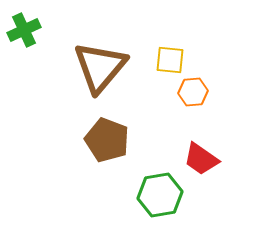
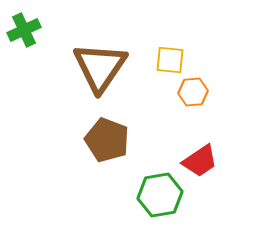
brown triangle: rotated 6 degrees counterclockwise
red trapezoid: moved 1 px left, 2 px down; rotated 69 degrees counterclockwise
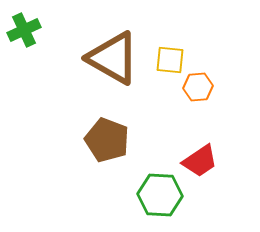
brown triangle: moved 13 px right, 9 px up; rotated 34 degrees counterclockwise
orange hexagon: moved 5 px right, 5 px up
green hexagon: rotated 12 degrees clockwise
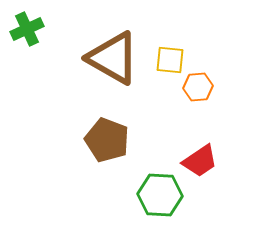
green cross: moved 3 px right, 1 px up
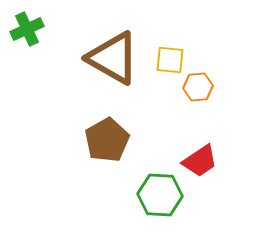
brown pentagon: rotated 21 degrees clockwise
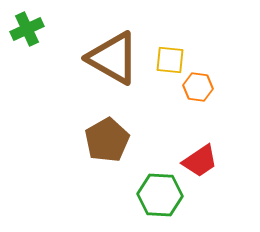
orange hexagon: rotated 12 degrees clockwise
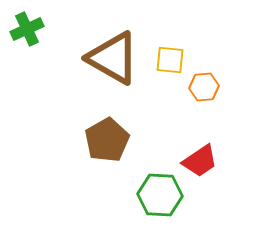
orange hexagon: moved 6 px right; rotated 12 degrees counterclockwise
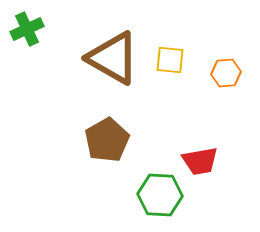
orange hexagon: moved 22 px right, 14 px up
red trapezoid: rotated 24 degrees clockwise
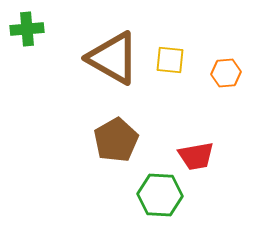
green cross: rotated 20 degrees clockwise
brown pentagon: moved 9 px right
red trapezoid: moved 4 px left, 5 px up
